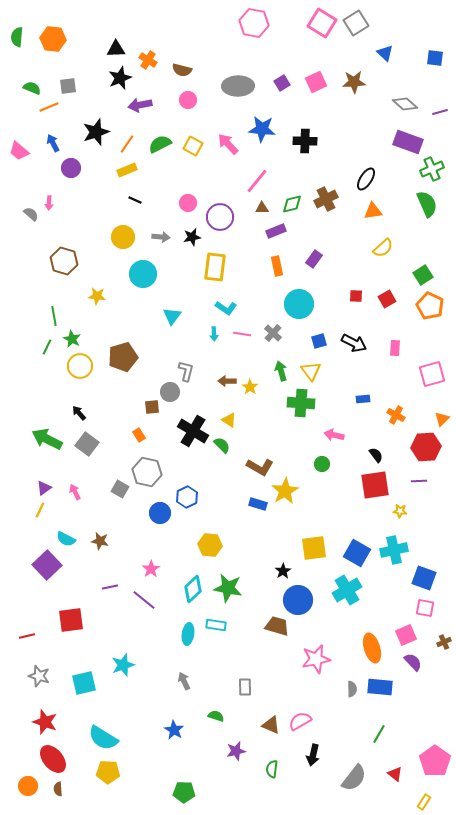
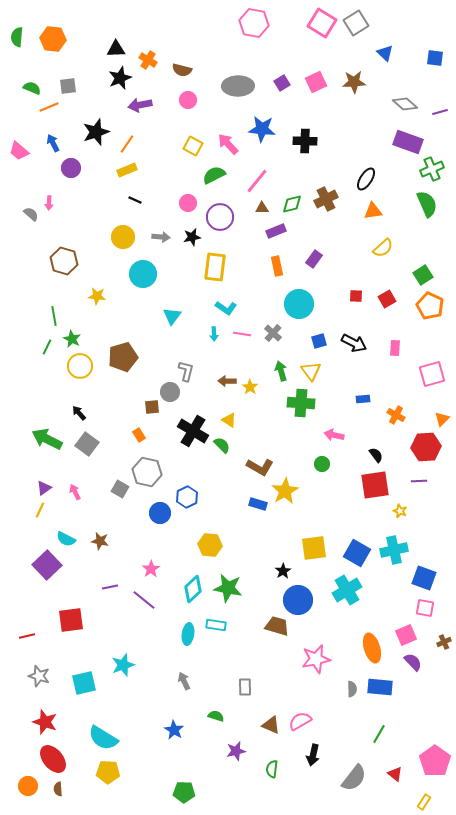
green semicircle at (160, 144): moved 54 px right, 31 px down
yellow star at (400, 511): rotated 16 degrees clockwise
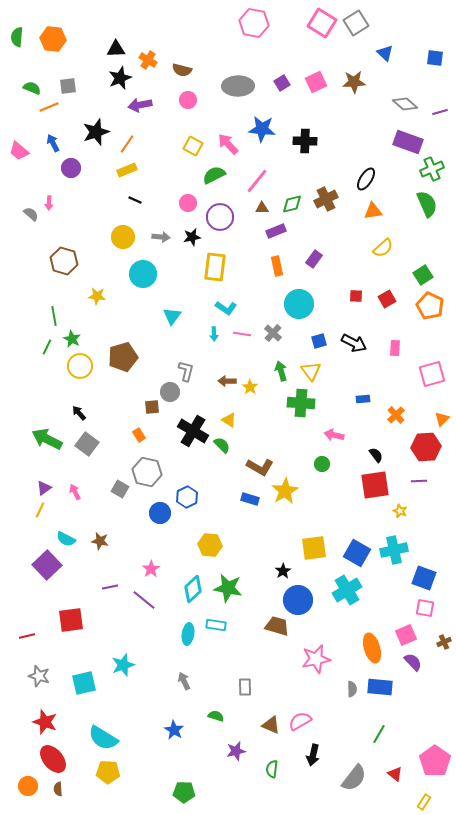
orange cross at (396, 415): rotated 18 degrees clockwise
blue rectangle at (258, 504): moved 8 px left, 5 px up
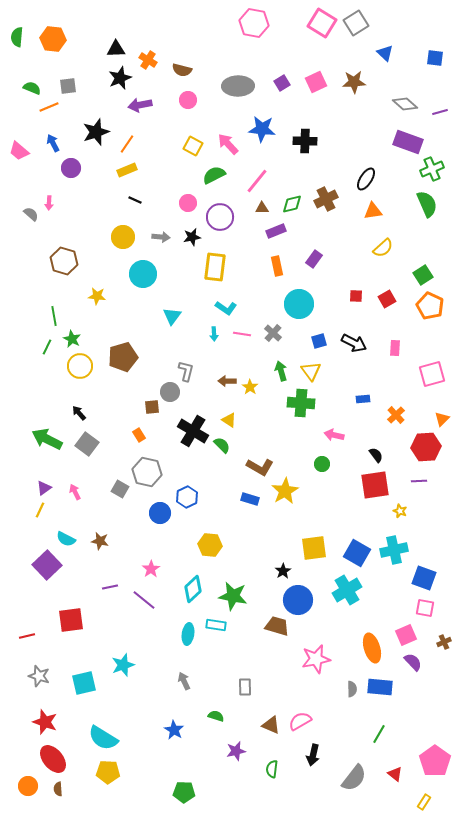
green star at (228, 588): moved 5 px right, 8 px down
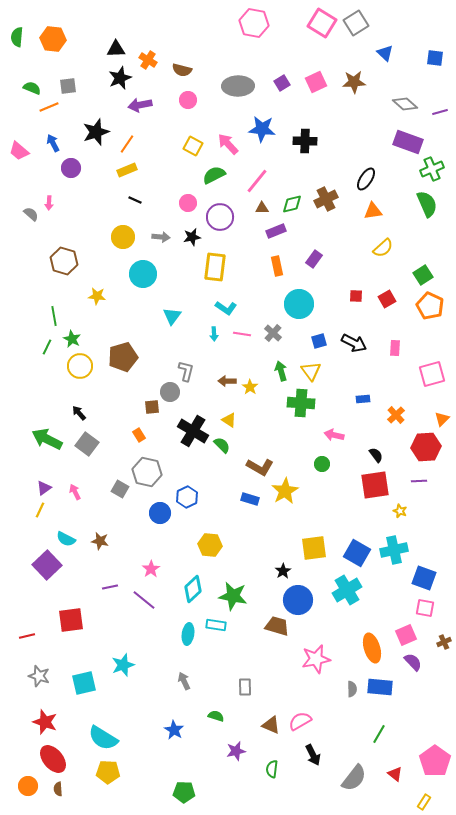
black arrow at (313, 755): rotated 40 degrees counterclockwise
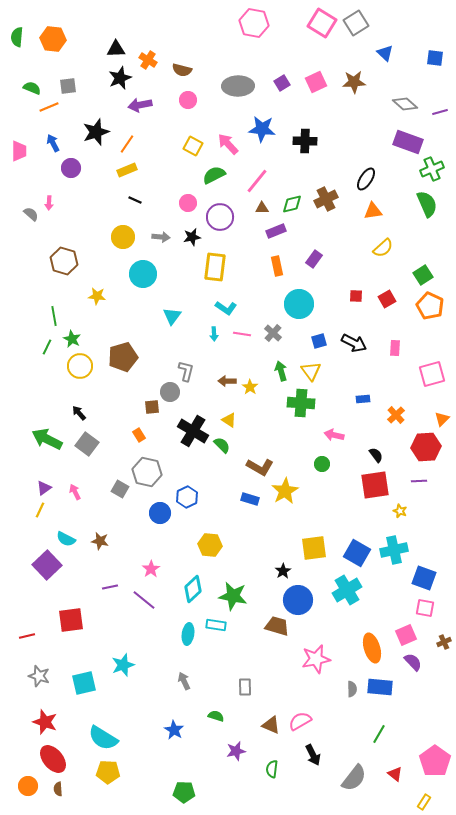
pink trapezoid at (19, 151): rotated 130 degrees counterclockwise
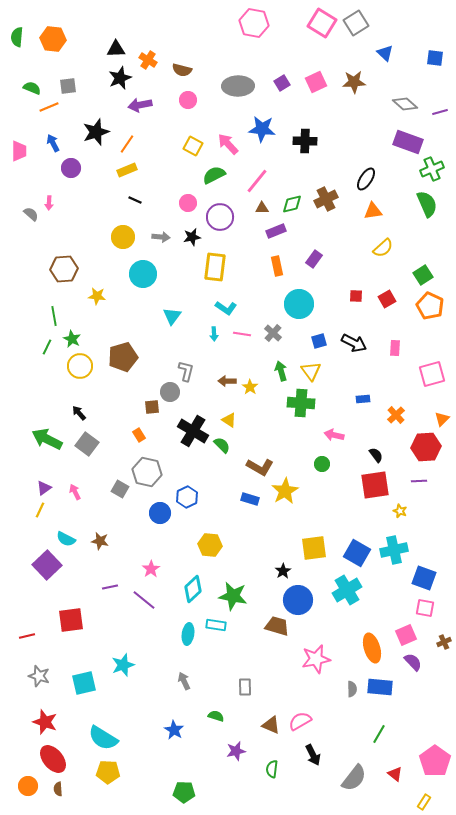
brown hexagon at (64, 261): moved 8 px down; rotated 20 degrees counterclockwise
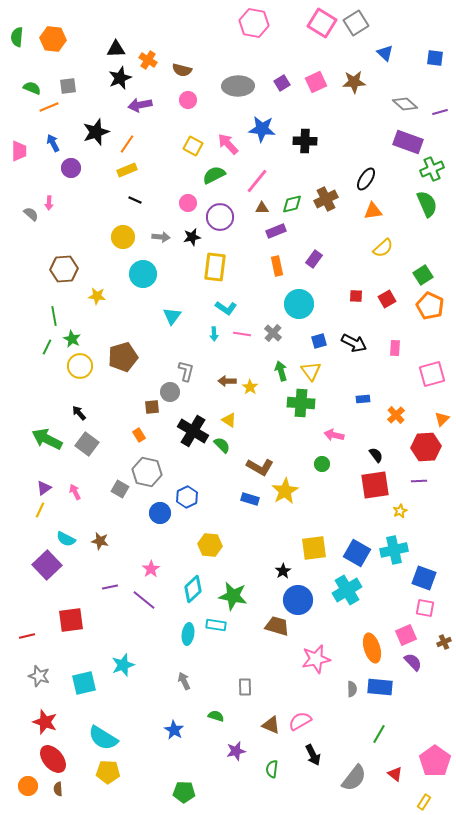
yellow star at (400, 511): rotated 24 degrees clockwise
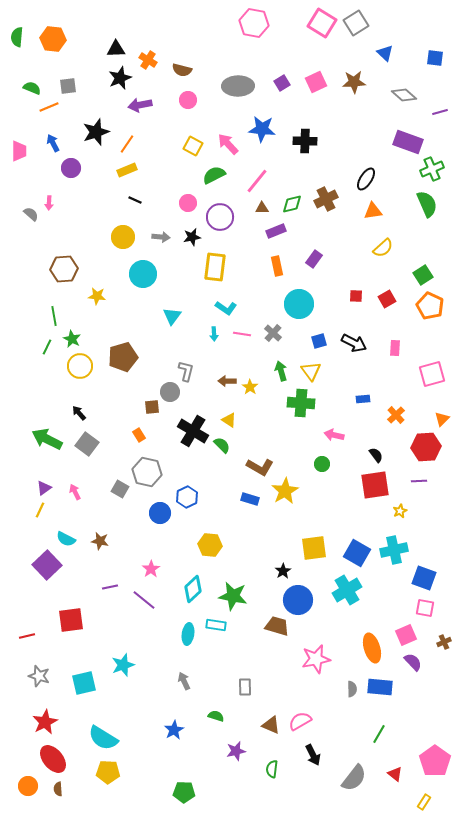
gray diamond at (405, 104): moved 1 px left, 9 px up
red star at (45, 722): rotated 25 degrees clockwise
blue star at (174, 730): rotated 12 degrees clockwise
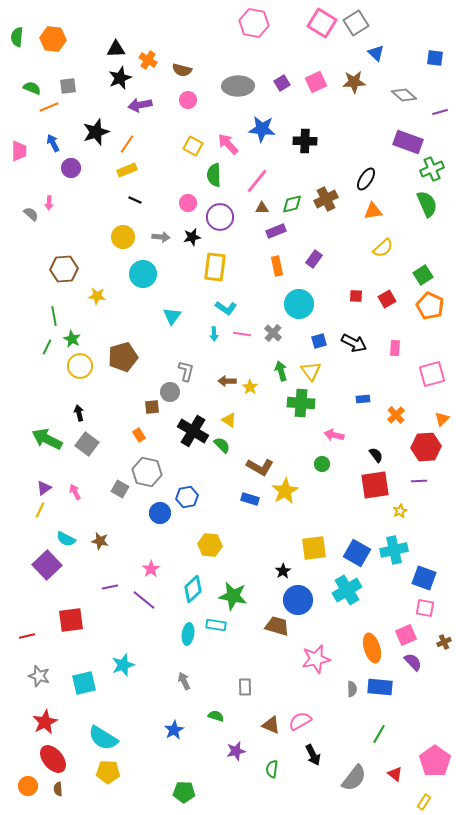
blue triangle at (385, 53): moved 9 px left
green semicircle at (214, 175): rotated 65 degrees counterclockwise
black arrow at (79, 413): rotated 28 degrees clockwise
blue hexagon at (187, 497): rotated 15 degrees clockwise
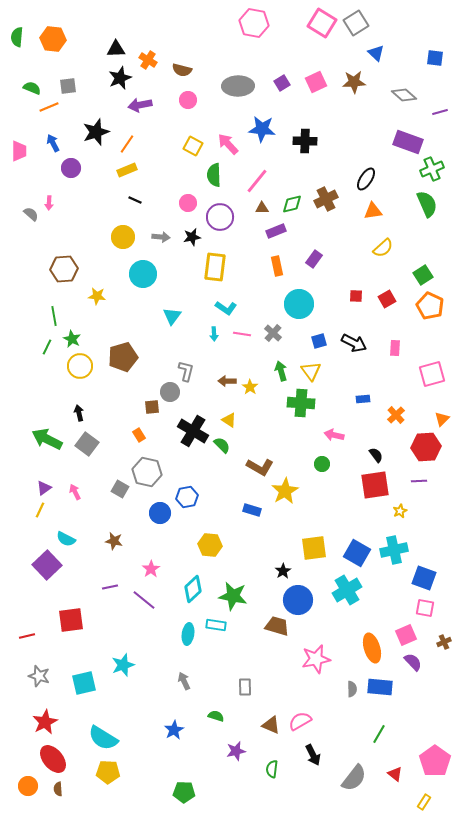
blue rectangle at (250, 499): moved 2 px right, 11 px down
brown star at (100, 541): moved 14 px right
